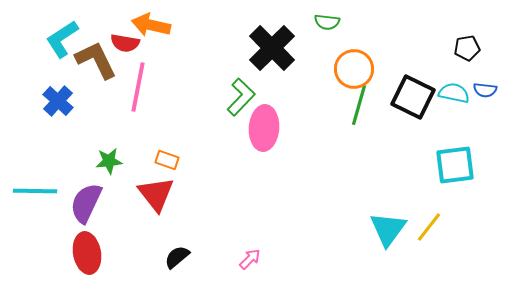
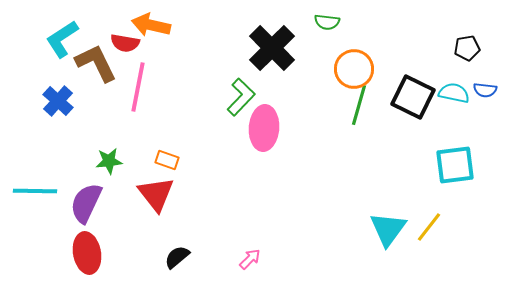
brown L-shape: moved 3 px down
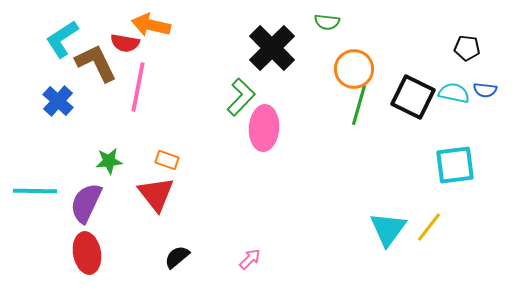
black pentagon: rotated 15 degrees clockwise
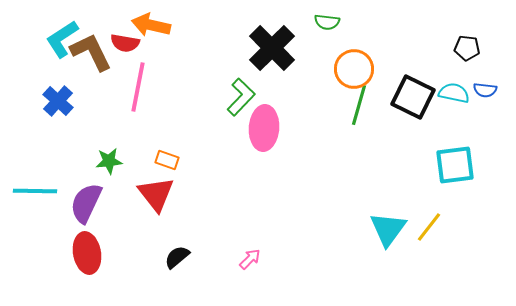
brown L-shape: moved 5 px left, 11 px up
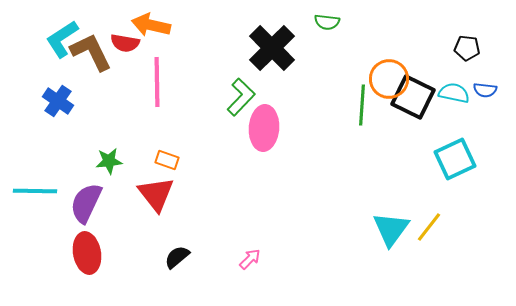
orange circle: moved 35 px right, 10 px down
pink line: moved 19 px right, 5 px up; rotated 12 degrees counterclockwise
blue cross: rotated 8 degrees counterclockwise
green line: moved 3 px right; rotated 12 degrees counterclockwise
cyan square: moved 6 px up; rotated 18 degrees counterclockwise
cyan triangle: moved 3 px right
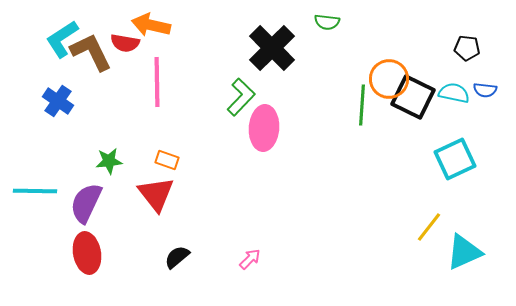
cyan triangle: moved 73 px right, 23 px down; rotated 30 degrees clockwise
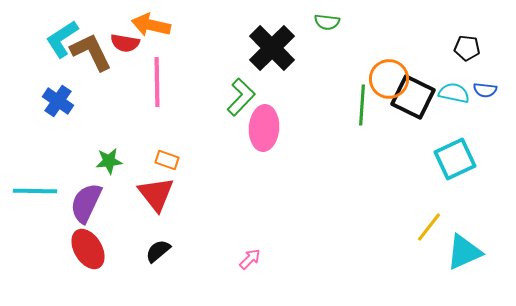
red ellipse: moved 1 px right, 4 px up; rotated 21 degrees counterclockwise
black semicircle: moved 19 px left, 6 px up
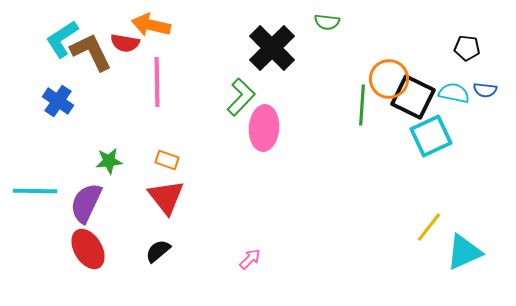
cyan square: moved 24 px left, 23 px up
red triangle: moved 10 px right, 3 px down
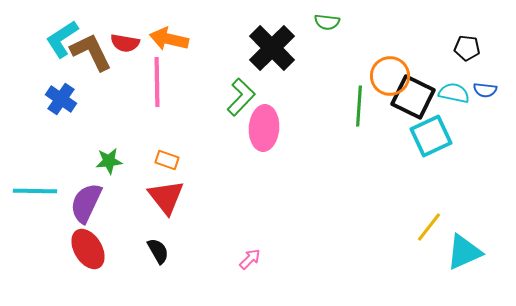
orange arrow: moved 18 px right, 14 px down
orange circle: moved 1 px right, 3 px up
blue cross: moved 3 px right, 2 px up
green line: moved 3 px left, 1 px down
black semicircle: rotated 100 degrees clockwise
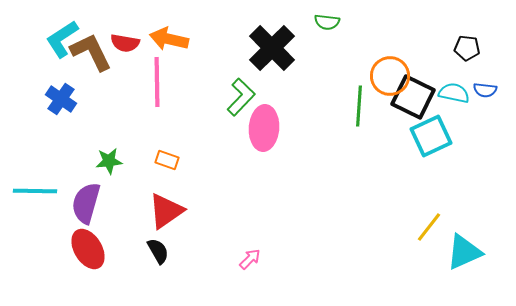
red triangle: moved 14 px down; rotated 33 degrees clockwise
purple semicircle: rotated 9 degrees counterclockwise
